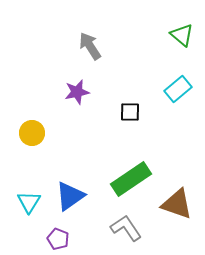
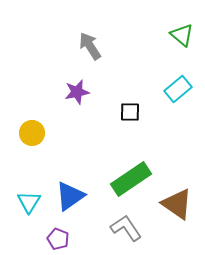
brown triangle: rotated 16 degrees clockwise
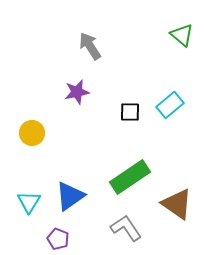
cyan rectangle: moved 8 px left, 16 px down
green rectangle: moved 1 px left, 2 px up
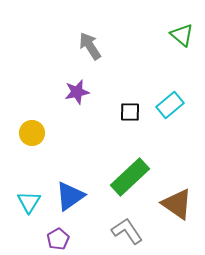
green rectangle: rotated 9 degrees counterclockwise
gray L-shape: moved 1 px right, 3 px down
purple pentagon: rotated 20 degrees clockwise
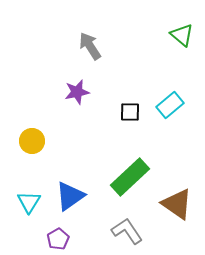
yellow circle: moved 8 px down
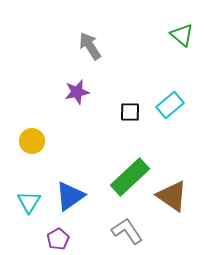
brown triangle: moved 5 px left, 8 px up
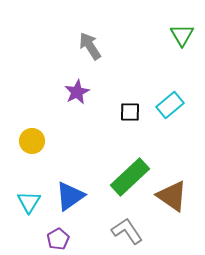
green triangle: rotated 20 degrees clockwise
purple star: rotated 15 degrees counterclockwise
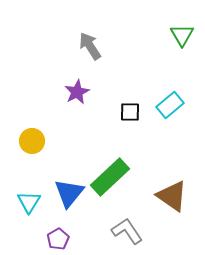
green rectangle: moved 20 px left
blue triangle: moved 1 px left, 3 px up; rotated 16 degrees counterclockwise
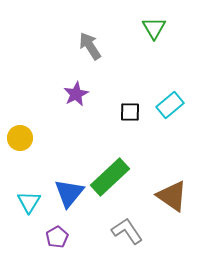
green triangle: moved 28 px left, 7 px up
purple star: moved 1 px left, 2 px down
yellow circle: moved 12 px left, 3 px up
purple pentagon: moved 1 px left, 2 px up
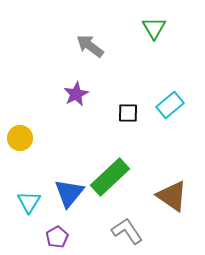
gray arrow: rotated 20 degrees counterclockwise
black square: moved 2 px left, 1 px down
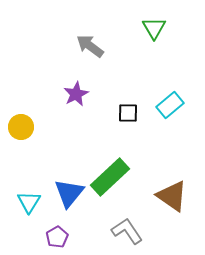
yellow circle: moved 1 px right, 11 px up
